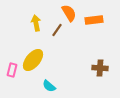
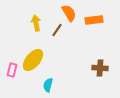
cyan semicircle: moved 1 px left, 1 px up; rotated 64 degrees clockwise
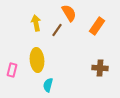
orange rectangle: moved 3 px right, 6 px down; rotated 48 degrees counterclockwise
yellow ellipse: moved 4 px right; rotated 45 degrees counterclockwise
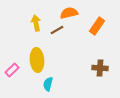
orange semicircle: rotated 72 degrees counterclockwise
brown line: rotated 24 degrees clockwise
pink rectangle: rotated 32 degrees clockwise
cyan semicircle: moved 1 px up
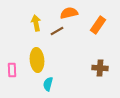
orange rectangle: moved 1 px right, 1 px up
brown line: moved 1 px down
pink rectangle: rotated 48 degrees counterclockwise
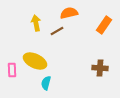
orange rectangle: moved 6 px right
yellow ellipse: moved 2 px left, 1 px down; rotated 60 degrees counterclockwise
cyan semicircle: moved 2 px left, 1 px up
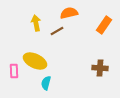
pink rectangle: moved 2 px right, 1 px down
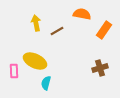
orange semicircle: moved 13 px right, 1 px down; rotated 24 degrees clockwise
orange rectangle: moved 5 px down
brown cross: rotated 21 degrees counterclockwise
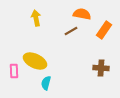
yellow arrow: moved 5 px up
brown line: moved 14 px right
brown cross: moved 1 px right; rotated 21 degrees clockwise
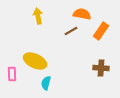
yellow arrow: moved 2 px right, 2 px up
orange rectangle: moved 3 px left, 1 px down
pink rectangle: moved 2 px left, 3 px down
